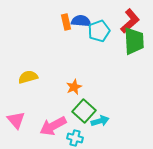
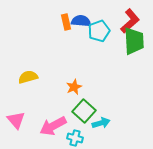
cyan arrow: moved 1 px right, 2 px down
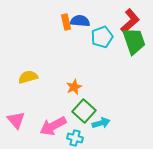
blue semicircle: moved 1 px left
cyan pentagon: moved 3 px right, 6 px down
green trapezoid: rotated 16 degrees counterclockwise
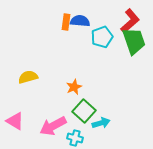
orange rectangle: rotated 21 degrees clockwise
pink triangle: moved 1 px left, 1 px down; rotated 18 degrees counterclockwise
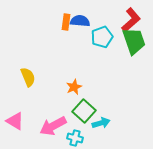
red L-shape: moved 1 px right, 1 px up
yellow semicircle: rotated 84 degrees clockwise
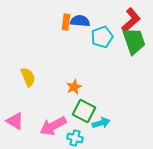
green square: rotated 15 degrees counterclockwise
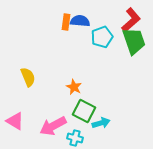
orange star: rotated 21 degrees counterclockwise
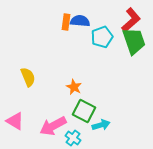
cyan arrow: moved 2 px down
cyan cross: moved 2 px left; rotated 21 degrees clockwise
